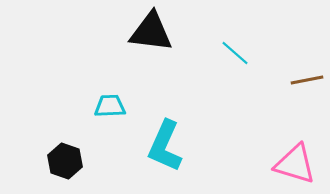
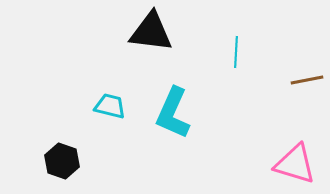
cyan line: moved 1 px right, 1 px up; rotated 52 degrees clockwise
cyan trapezoid: rotated 16 degrees clockwise
cyan L-shape: moved 8 px right, 33 px up
black hexagon: moved 3 px left
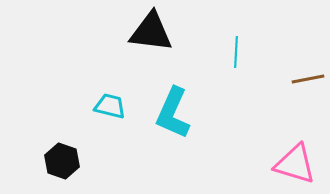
brown line: moved 1 px right, 1 px up
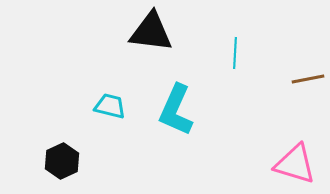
cyan line: moved 1 px left, 1 px down
cyan L-shape: moved 3 px right, 3 px up
black hexagon: rotated 16 degrees clockwise
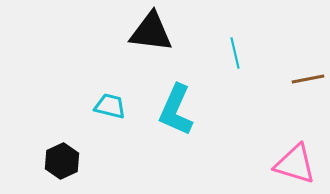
cyan line: rotated 16 degrees counterclockwise
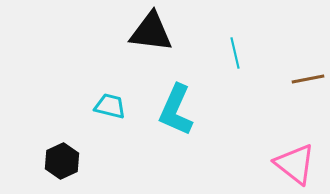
pink triangle: rotated 21 degrees clockwise
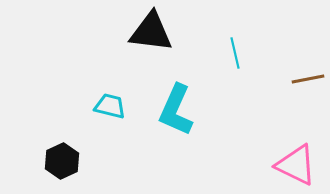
pink triangle: moved 1 px right, 1 px down; rotated 12 degrees counterclockwise
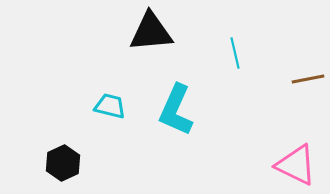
black triangle: rotated 12 degrees counterclockwise
black hexagon: moved 1 px right, 2 px down
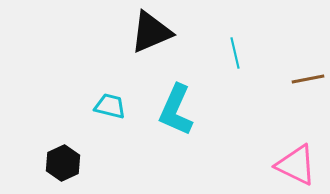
black triangle: rotated 18 degrees counterclockwise
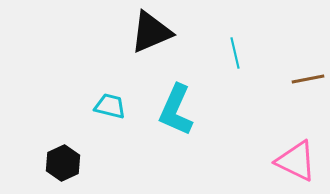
pink triangle: moved 4 px up
